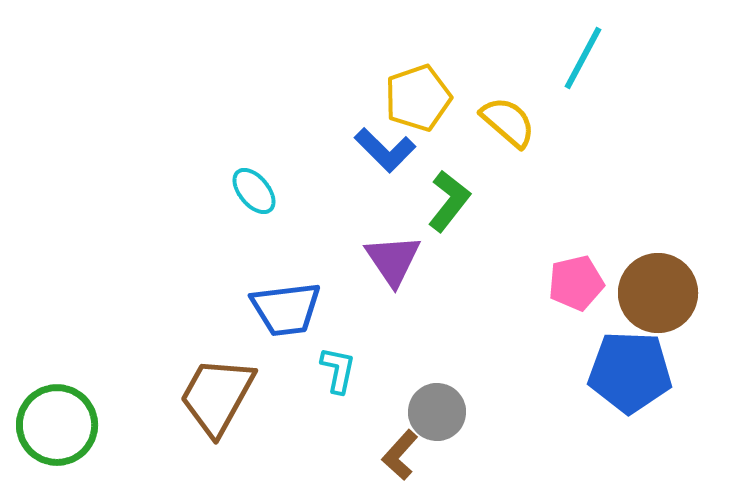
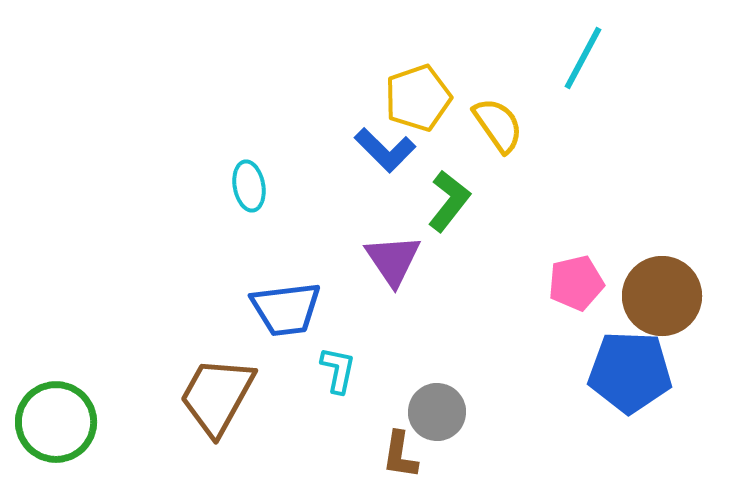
yellow semicircle: moved 10 px left, 3 px down; rotated 14 degrees clockwise
cyan ellipse: moved 5 px left, 5 px up; rotated 30 degrees clockwise
brown circle: moved 4 px right, 3 px down
green circle: moved 1 px left, 3 px up
brown L-shape: rotated 33 degrees counterclockwise
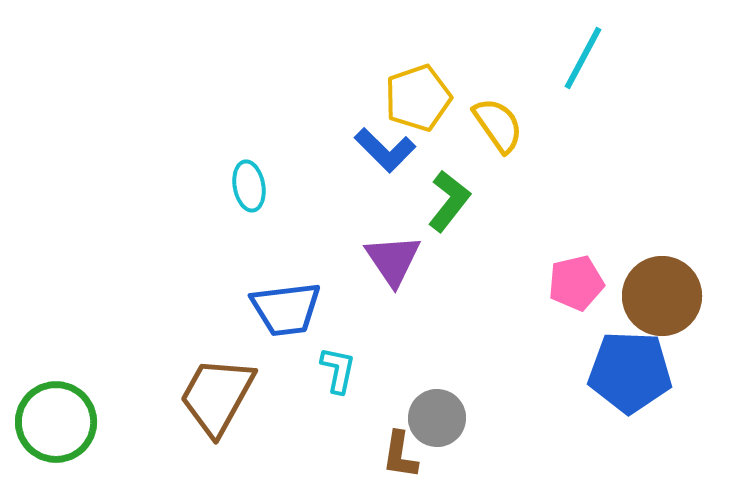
gray circle: moved 6 px down
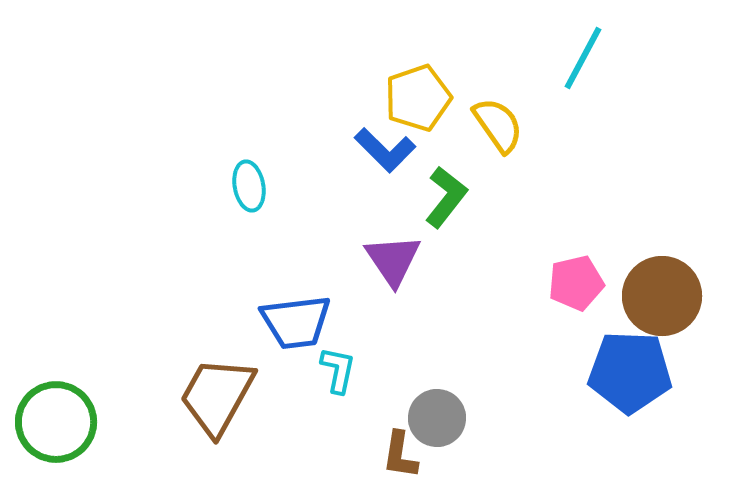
green L-shape: moved 3 px left, 4 px up
blue trapezoid: moved 10 px right, 13 px down
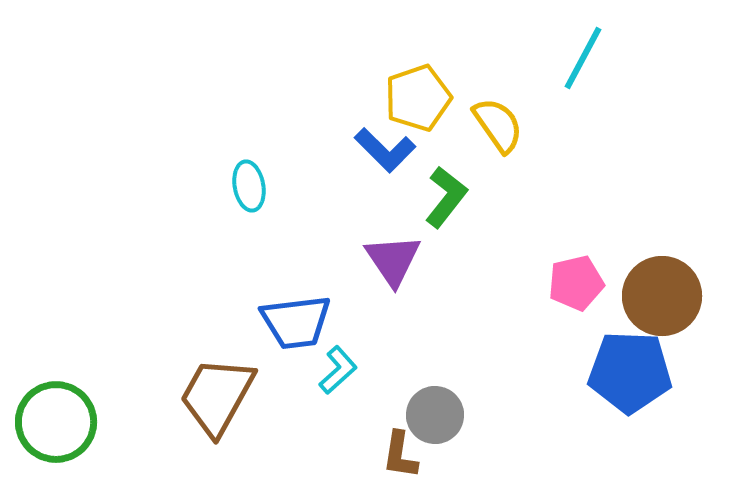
cyan L-shape: rotated 36 degrees clockwise
gray circle: moved 2 px left, 3 px up
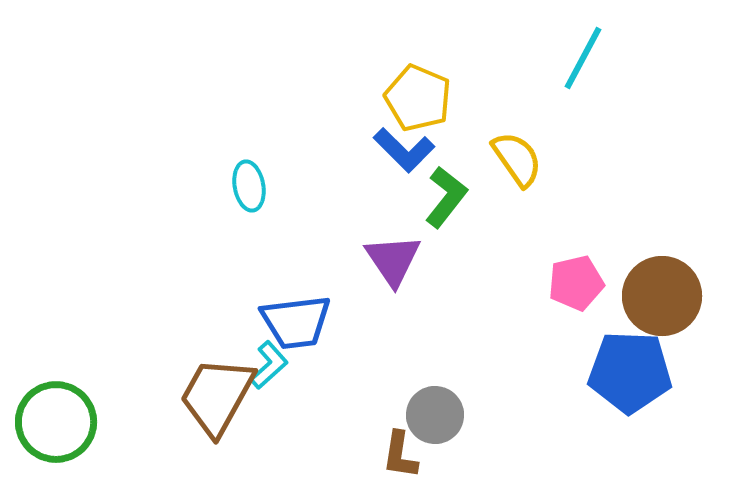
yellow pentagon: rotated 30 degrees counterclockwise
yellow semicircle: moved 19 px right, 34 px down
blue L-shape: moved 19 px right
cyan L-shape: moved 69 px left, 5 px up
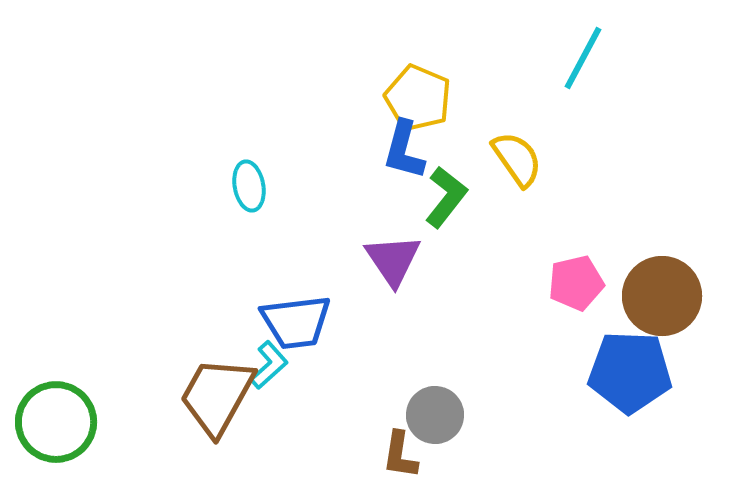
blue L-shape: rotated 60 degrees clockwise
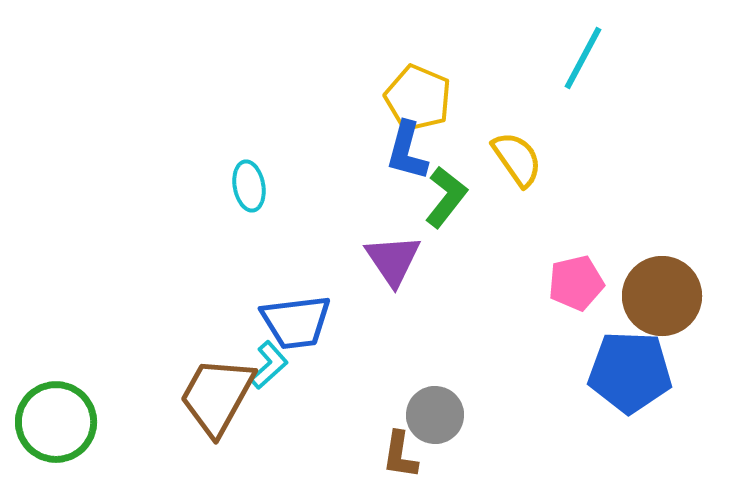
blue L-shape: moved 3 px right, 1 px down
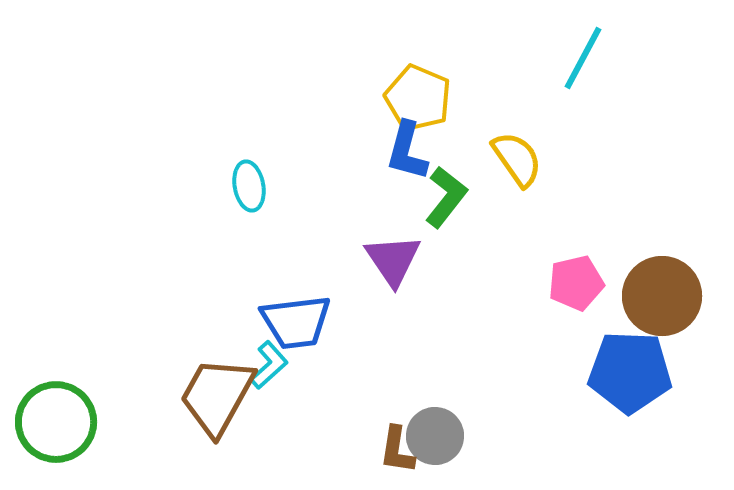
gray circle: moved 21 px down
brown L-shape: moved 3 px left, 5 px up
